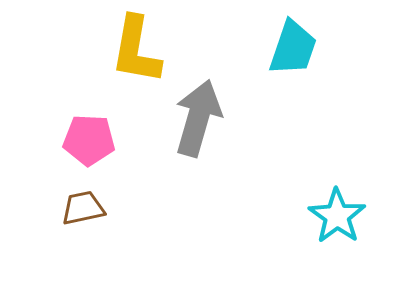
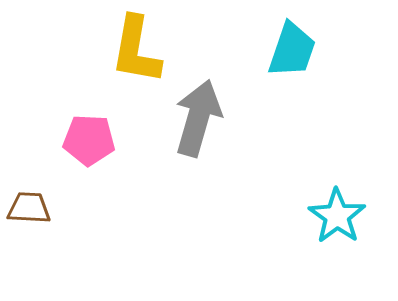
cyan trapezoid: moved 1 px left, 2 px down
brown trapezoid: moved 54 px left; rotated 15 degrees clockwise
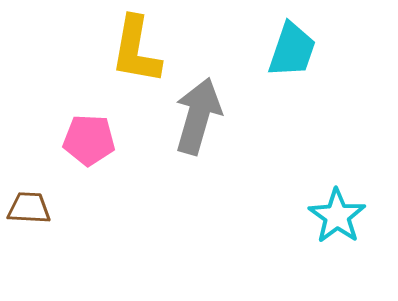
gray arrow: moved 2 px up
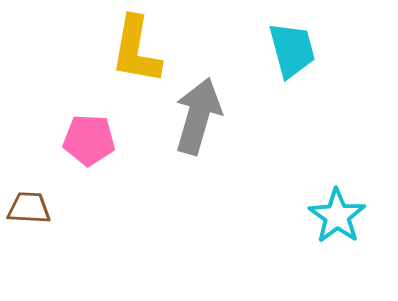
cyan trapezoid: rotated 34 degrees counterclockwise
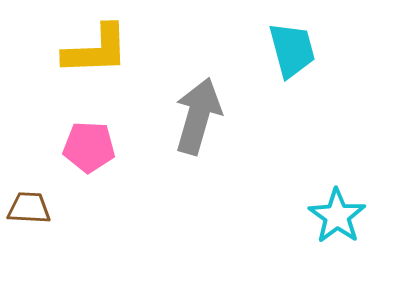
yellow L-shape: moved 40 px left; rotated 102 degrees counterclockwise
pink pentagon: moved 7 px down
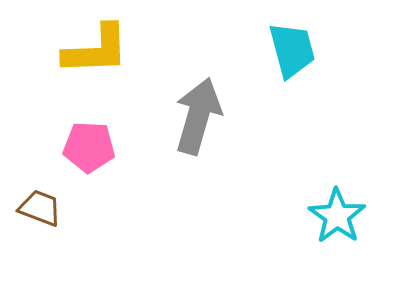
brown trapezoid: moved 11 px right; rotated 18 degrees clockwise
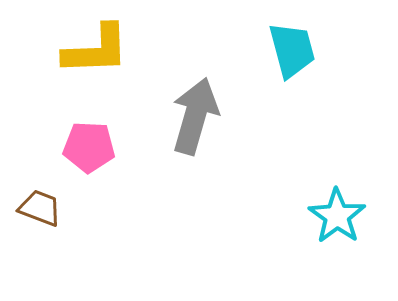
gray arrow: moved 3 px left
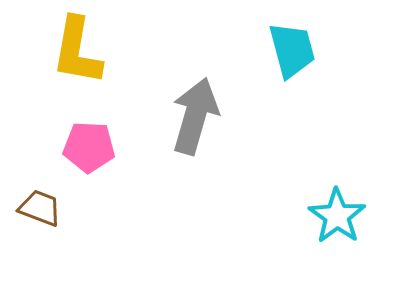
yellow L-shape: moved 19 px left, 1 px down; rotated 102 degrees clockwise
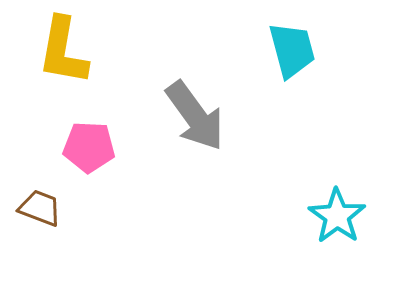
yellow L-shape: moved 14 px left
gray arrow: rotated 128 degrees clockwise
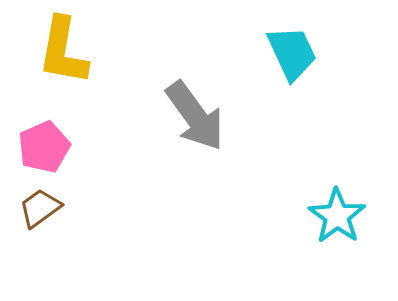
cyan trapezoid: moved 3 px down; rotated 10 degrees counterclockwise
pink pentagon: moved 45 px left; rotated 27 degrees counterclockwise
brown trapezoid: rotated 57 degrees counterclockwise
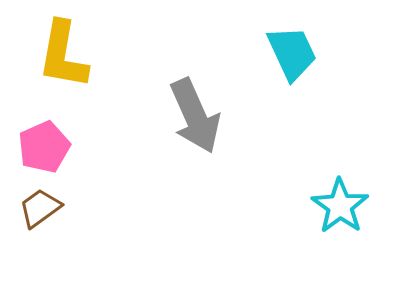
yellow L-shape: moved 4 px down
gray arrow: rotated 12 degrees clockwise
cyan star: moved 3 px right, 10 px up
